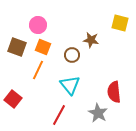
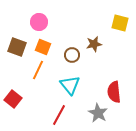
pink circle: moved 1 px right, 3 px up
brown star: moved 3 px right, 4 px down; rotated 21 degrees counterclockwise
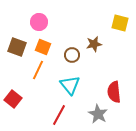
gray star: moved 1 px down
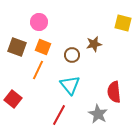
yellow square: moved 3 px right
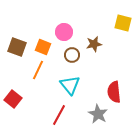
pink circle: moved 25 px right, 10 px down
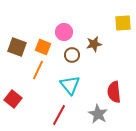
yellow square: rotated 18 degrees counterclockwise
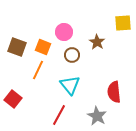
brown star: moved 3 px right, 2 px up; rotated 28 degrees counterclockwise
gray star: moved 1 px left, 2 px down
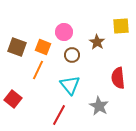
yellow square: moved 2 px left, 3 px down
red semicircle: moved 4 px right, 14 px up
gray star: moved 2 px right, 10 px up
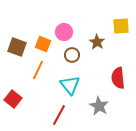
orange square: moved 3 px up
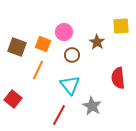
gray star: moved 7 px left
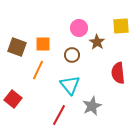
pink circle: moved 15 px right, 4 px up
orange square: rotated 21 degrees counterclockwise
red semicircle: moved 5 px up
gray star: rotated 18 degrees clockwise
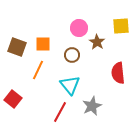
red line: moved 1 px right, 3 px up
